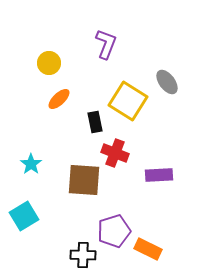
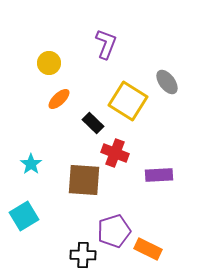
black rectangle: moved 2 px left, 1 px down; rotated 35 degrees counterclockwise
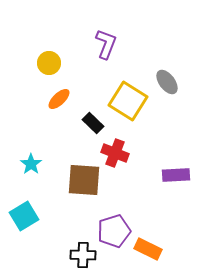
purple rectangle: moved 17 px right
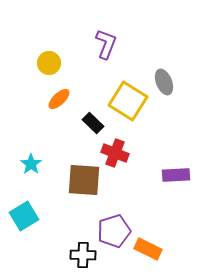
gray ellipse: moved 3 px left; rotated 15 degrees clockwise
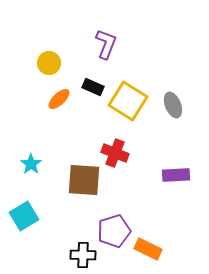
gray ellipse: moved 9 px right, 23 px down
black rectangle: moved 36 px up; rotated 20 degrees counterclockwise
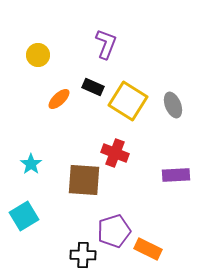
yellow circle: moved 11 px left, 8 px up
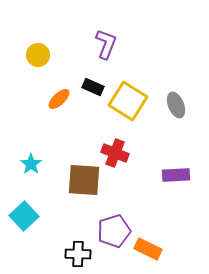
gray ellipse: moved 3 px right
cyan square: rotated 12 degrees counterclockwise
black cross: moved 5 px left, 1 px up
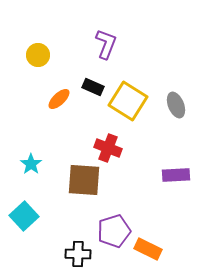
red cross: moved 7 px left, 5 px up
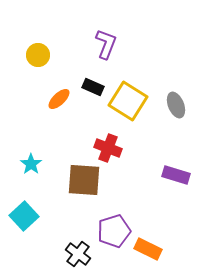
purple rectangle: rotated 20 degrees clockwise
black cross: rotated 35 degrees clockwise
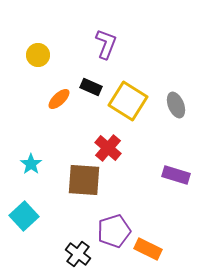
black rectangle: moved 2 px left
red cross: rotated 20 degrees clockwise
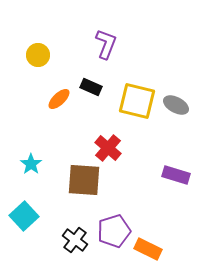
yellow square: moved 9 px right; rotated 18 degrees counterclockwise
gray ellipse: rotated 40 degrees counterclockwise
black cross: moved 3 px left, 14 px up
